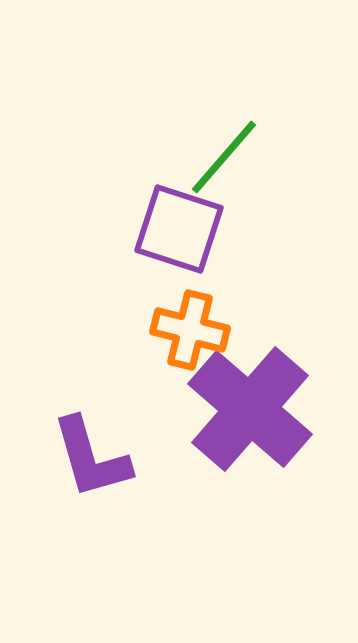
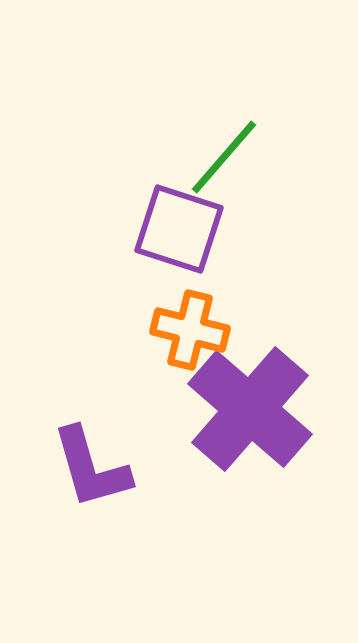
purple L-shape: moved 10 px down
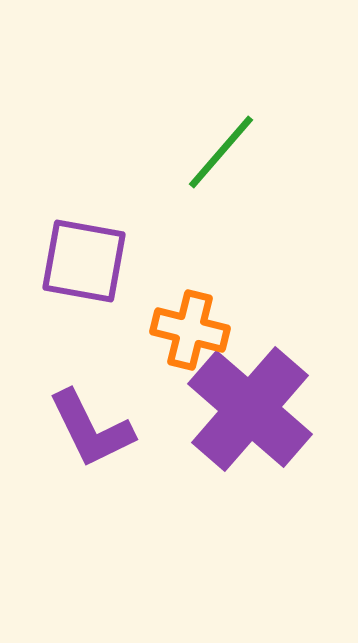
green line: moved 3 px left, 5 px up
purple square: moved 95 px left, 32 px down; rotated 8 degrees counterclockwise
purple L-shape: moved 39 px up; rotated 10 degrees counterclockwise
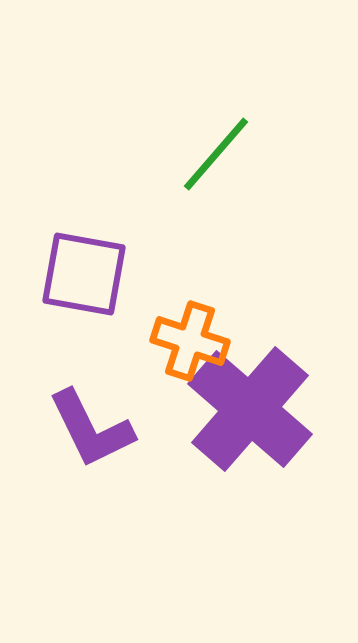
green line: moved 5 px left, 2 px down
purple square: moved 13 px down
orange cross: moved 11 px down; rotated 4 degrees clockwise
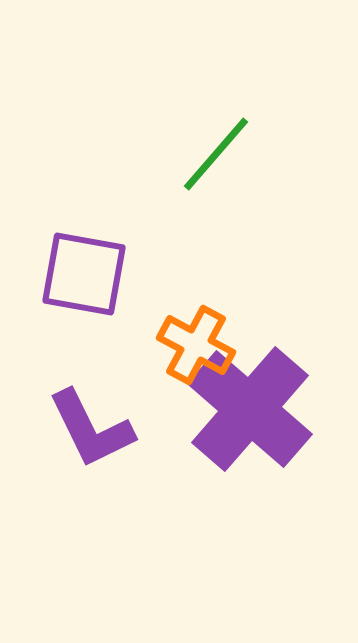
orange cross: moved 6 px right, 4 px down; rotated 10 degrees clockwise
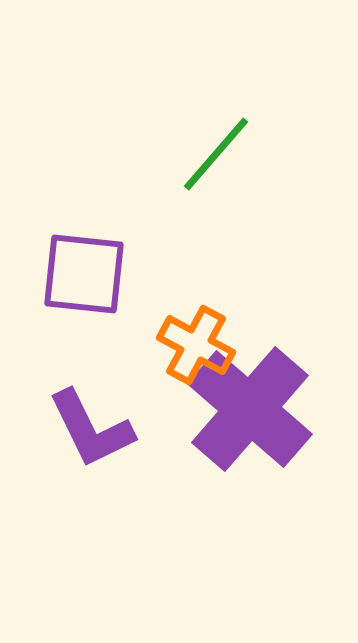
purple square: rotated 4 degrees counterclockwise
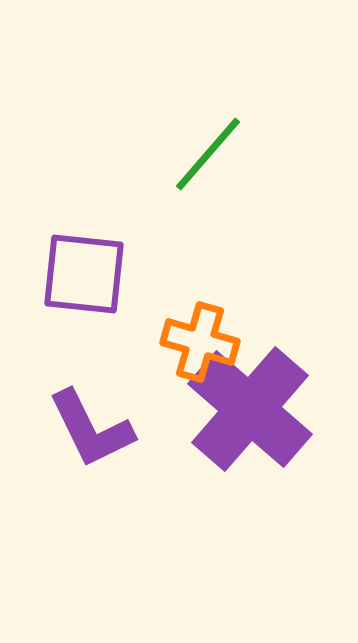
green line: moved 8 px left
orange cross: moved 4 px right, 3 px up; rotated 12 degrees counterclockwise
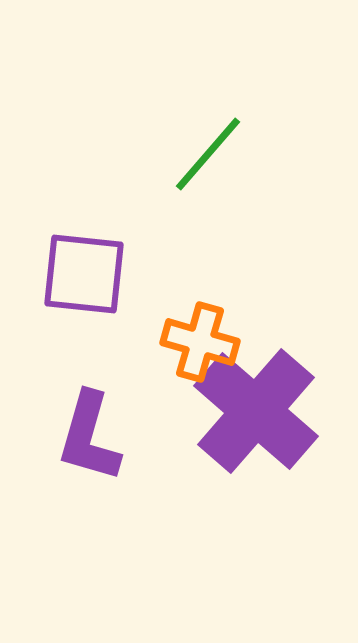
purple cross: moved 6 px right, 2 px down
purple L-shape: moved 2 px left, 8 px down; rotated 42 degrees clockwise
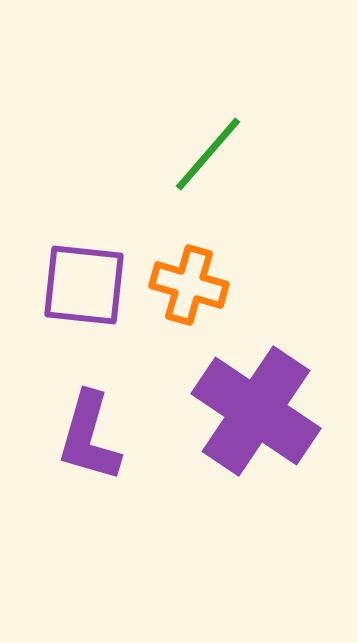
purple square: moved 11 px down
orange cross: moved 11 px left, 57 px up
purple cross: rotated 7 degrees counterclockwise
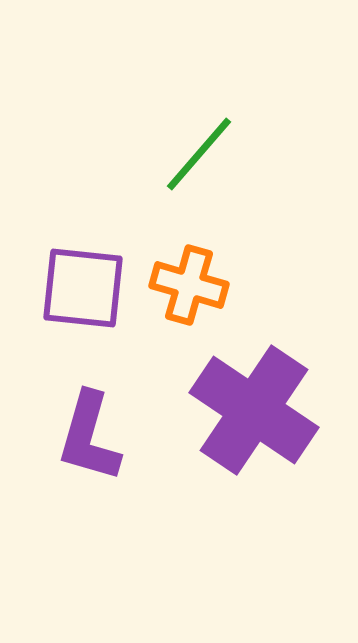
green line: moved 9 px left
purple square: moved 1 px left, 3 px down
purple cross: moved 2 px left, 1 px up
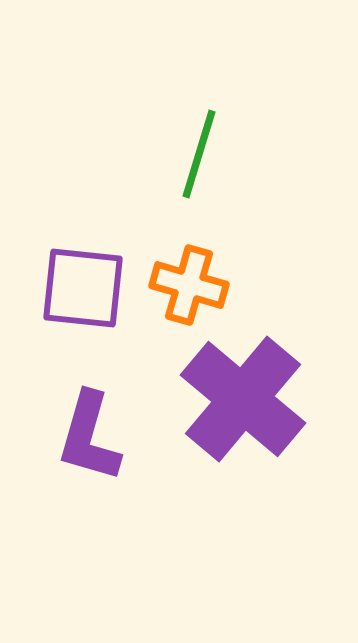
green line: rotated 24 degrees counterclockwise
purple cross: moved 11 px left, 11 px up; rotated 6 degrees clockwise
